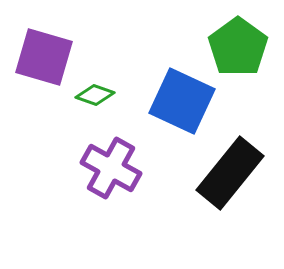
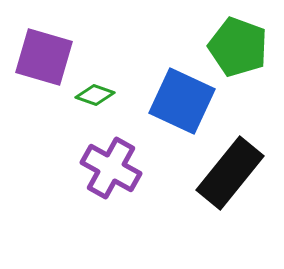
green pentagon: rotated 16 degrees counterclockwise
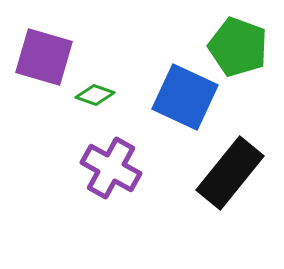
blue square: moved 3 px right, 4 px up
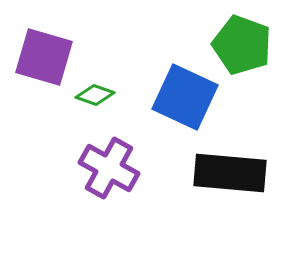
green pentagon: moved 4 px right, 2 px up
purple cross: moved 2 px left
black rectangle: rotated 56 degrees clockwise
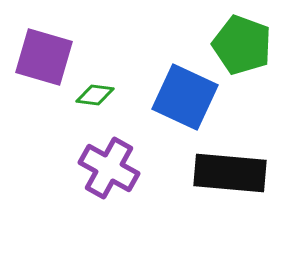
green diamond: rotated 12 degrees counterclockwise
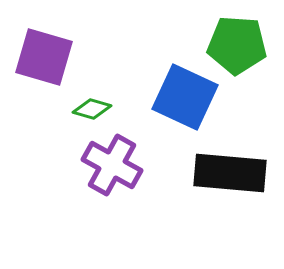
green pentagon: moved 5 px left; rotated 16 degrees counterclockwise
green diamond: moved 3 px left, 14 px down; rotated 9 degrees clockwise
purple cross: moved 3 px right, 3 px up
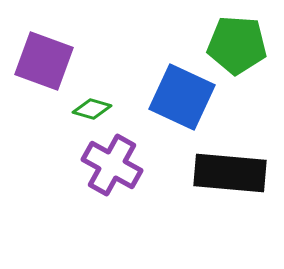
purple square: moved 4 px down; rotated 4 degrees clockwise
blue square: moved 3 px left
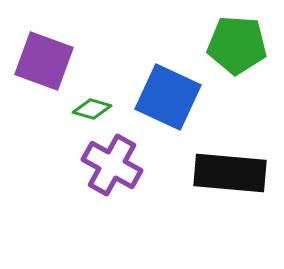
blue square: moved 14 px left
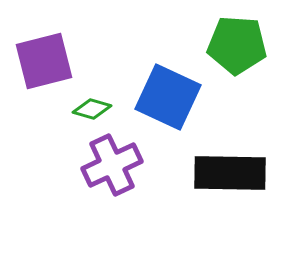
purple square: rotated 34 degrees counterclockwise
purple cross: rotated 36 degrees clockwise
black rectangle: rotated 4 degrees counterclockwise
